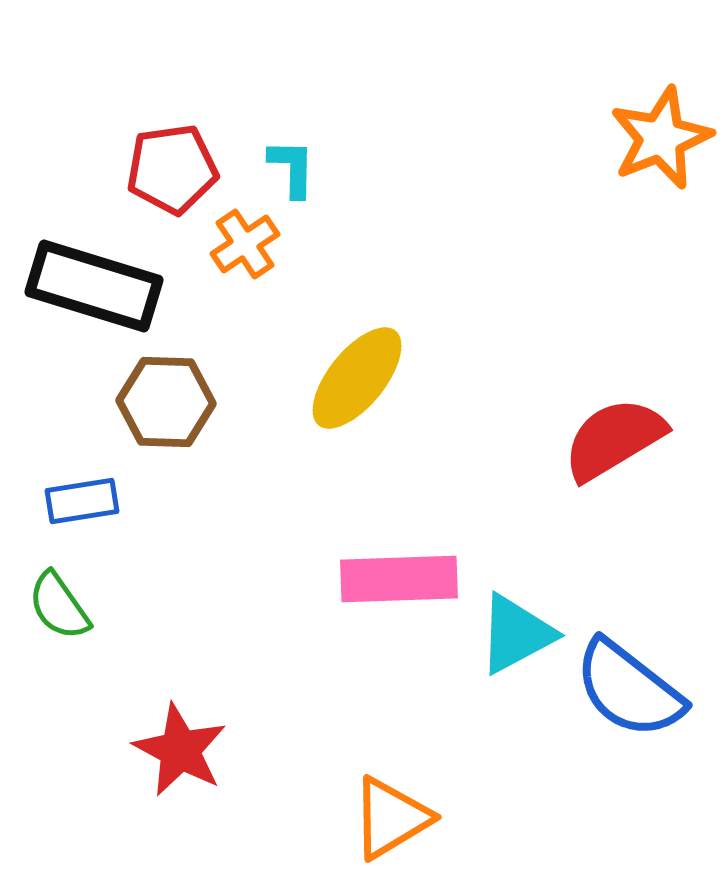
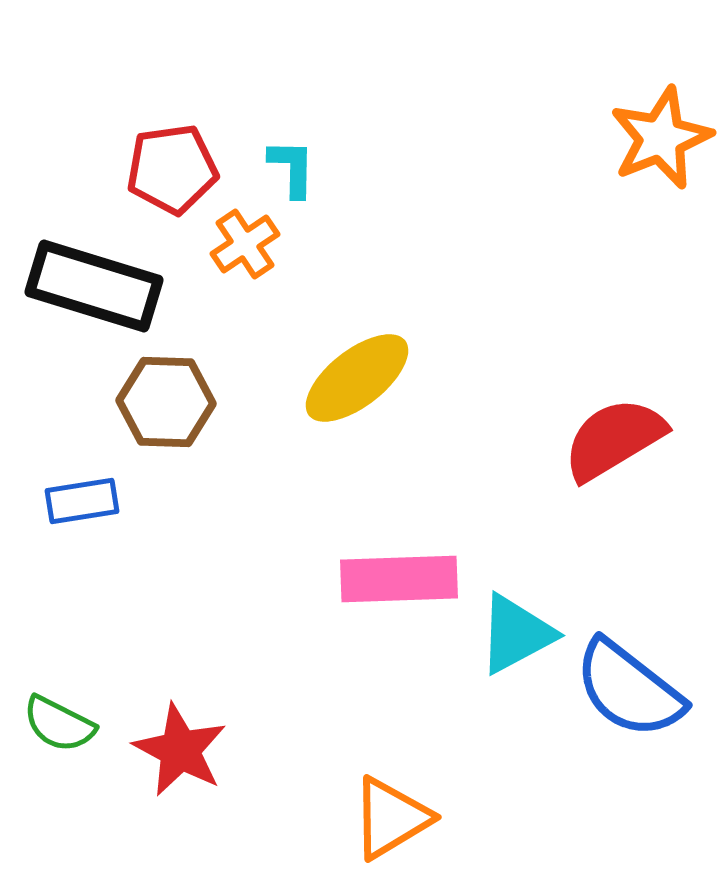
yellow ellipse: rotated 13 degrees clockwise
green semicircle: moved 118 px down; rotated 28 degrees counterclockwise
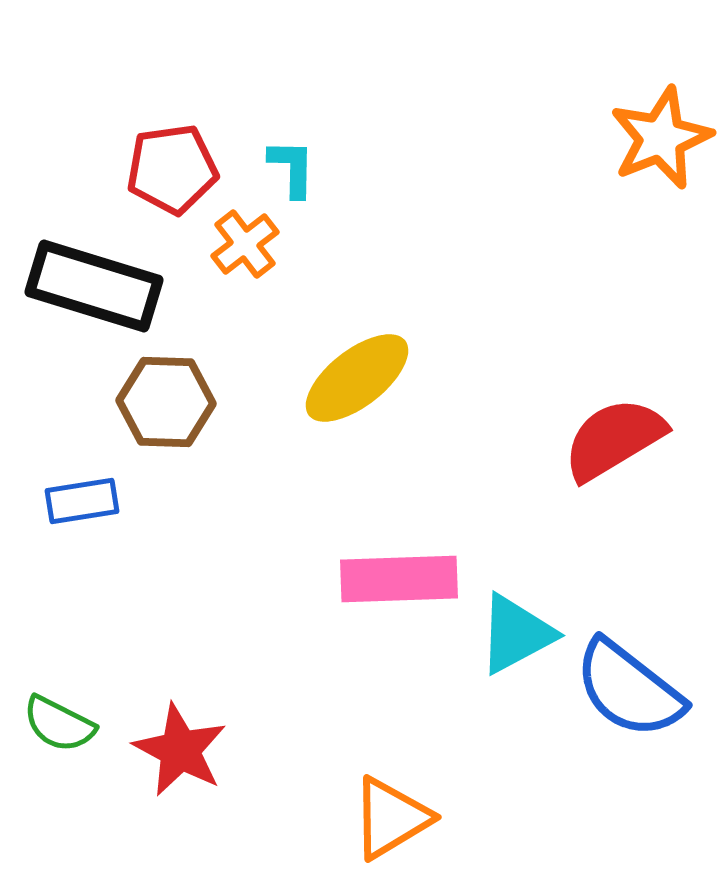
orange cross: rotated 4 degrees counterclockwise
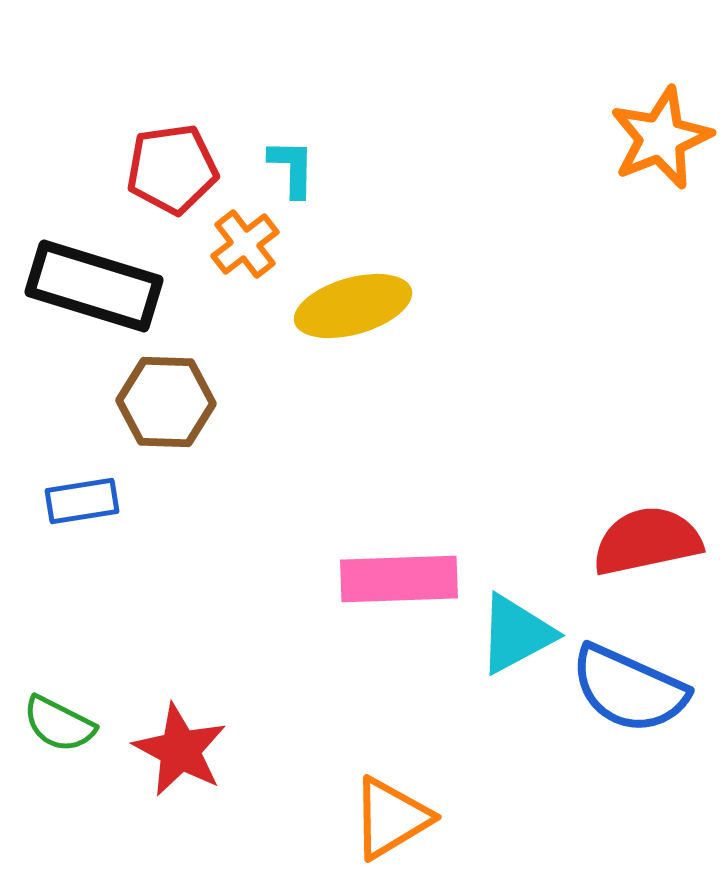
yellow ellipse: moved 4 px left, 72 px up; rotated 22 degrees clockwise
red semicircle: moved 33 px right, 102 px down; rotated 19 degrees clockwise
blue semicircle: rotated 14 degrees counterclockwise
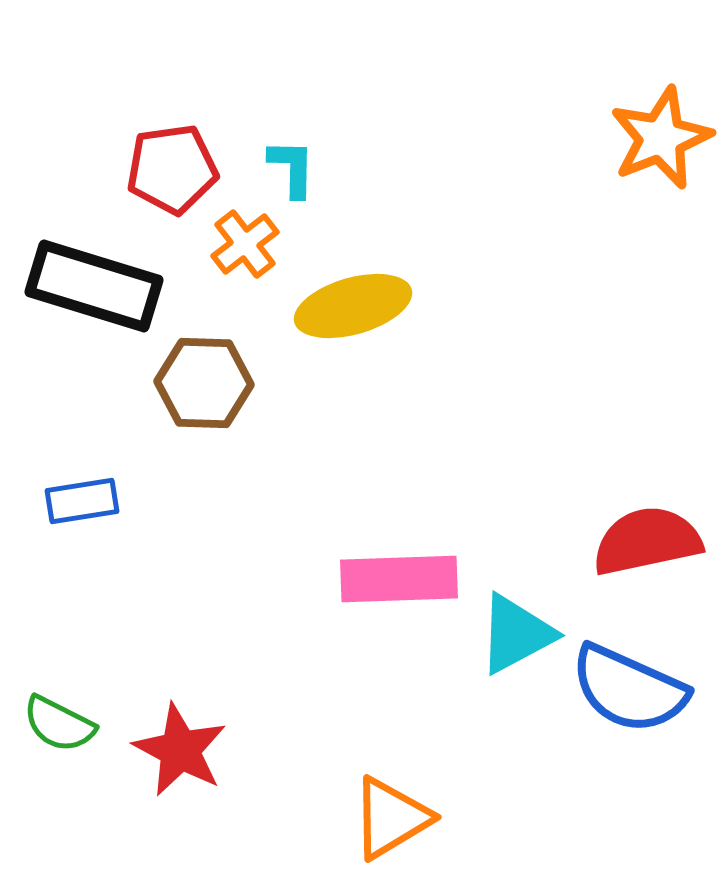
brown hexagon: moved 38 px right, 19 px up
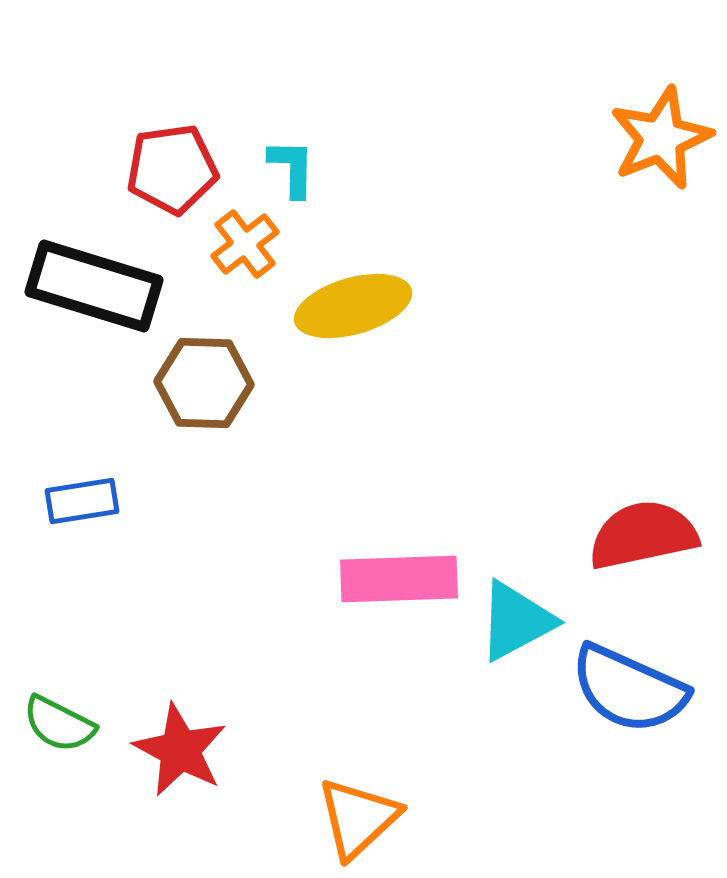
red semicircle: moved 4 px left, 6 px up
cyan triangle: moved 13 px up
orange triangle: moved 33 px left; rotated 12 degrees counterclockwise
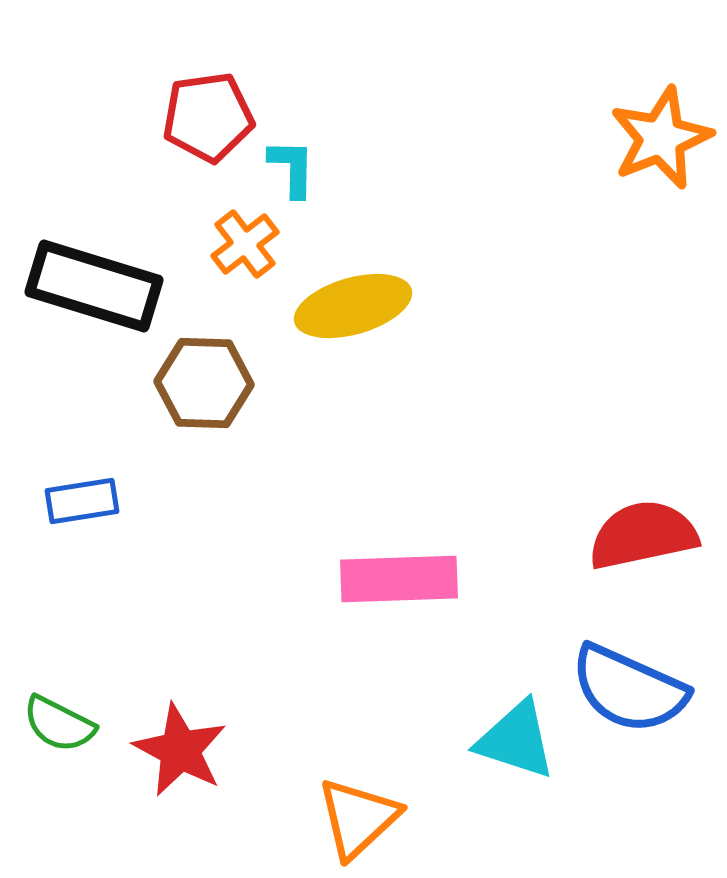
red pentagon: moved 36 px right, 52 px up
cyan triangle: moved 119 px down; rotated 46 degrees clockwise
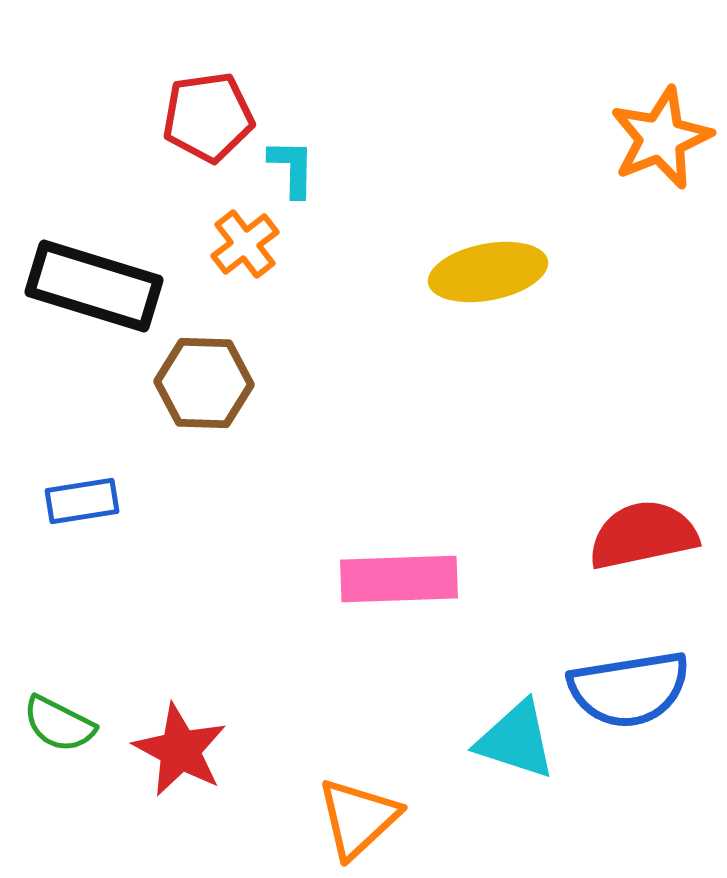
yellow ellipse: moved 135 px right, 34 px up; rotated 5 degrees clockwise
blue semicircle: rotated 33 degrees counterclockwise
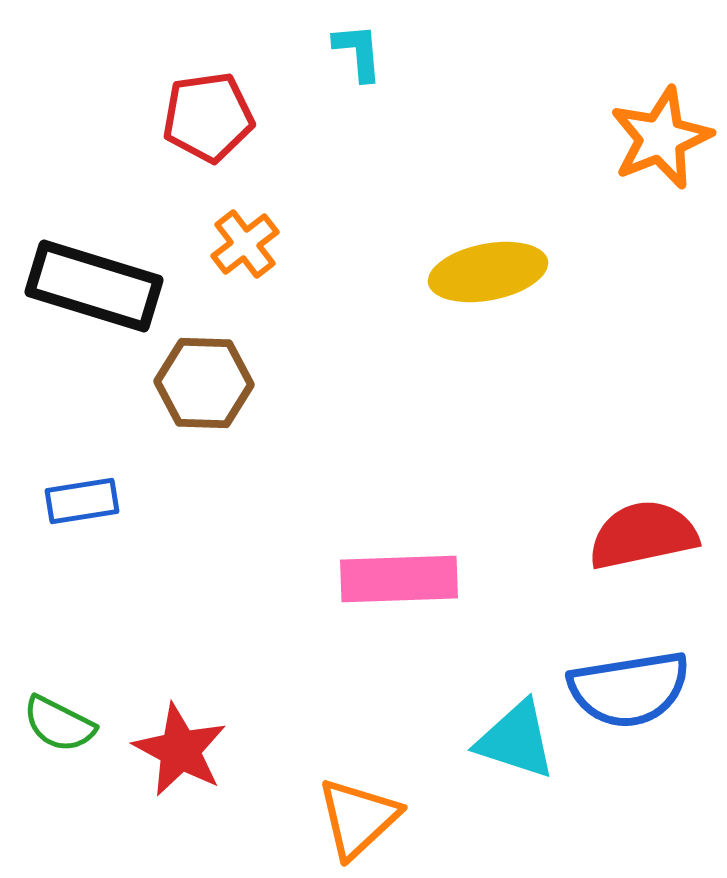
cyan L-shape: moved 66 px right, 116 px up; rotated 6 degrees counterclockwise
